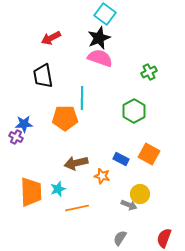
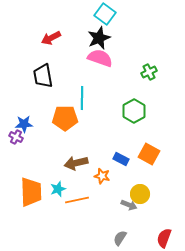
orange line: moved 8 px up
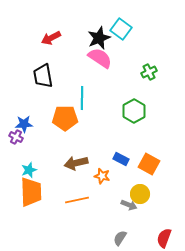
cyan square: moved 16 px right, 15 px down
pink semicircle: rotated 15 degrees clockwise
orange square: moved 10 px down
cyan star: moved 29 px left, 19 px up
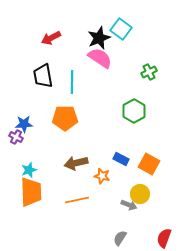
cyan line: moved 10 px left, 16 px up
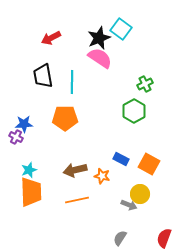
green cross: moved 4 px left, 12 px down
brown arrow: moved 1 px left, 7 px down
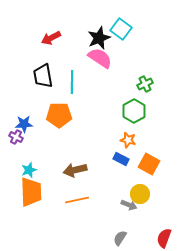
orange pentagon: moved 6 px left, 3 px up
orange star: moved 26 px right, 36 px up
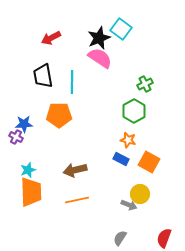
orange square: moved 2 px up
cyan star: moved 1 px left
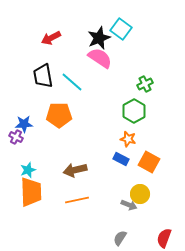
cyan line: rotated 50 degrees counterclockwise
orange star: moved 1 px up
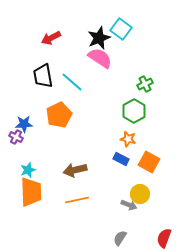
orange pentagon: rotated 25 degrees counterclockwise
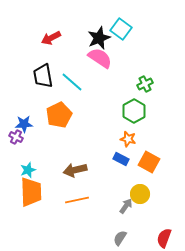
gray arrow: moved 3 px left, 1 px down; rotated 77 degrees counterclockwise
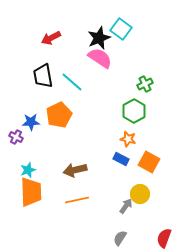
blue star: moved 7 px right, 2 px up
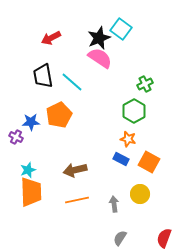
gray arrow: moved 12 px left, 2 px up; rotated 42 degrees counterclockwise
